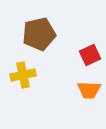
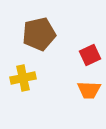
yellow cross: moved 3 px down
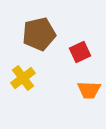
red square: moved 10 px left, 3 px up
yellow cross: rotated 25 degrees counterclockwise
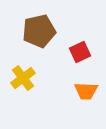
brown pentagon: moved 3 px up
orange trapezoid: moved 3 px left, 1 px down
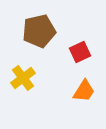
orange trapezoid: moved 2 px left; rotated 60 degrees counterclockwise
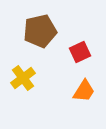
brown pentagon: moved 1 px right
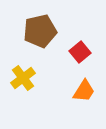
red square: rotated 15 degrees counterclockwise
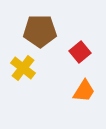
brown pentagon: rotated 12 degrees clockwise
yellow cross: moved 10 px up; rotated 15 degrees counterclockwise
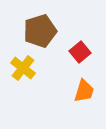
brown pentagon: rotated 16 degrees counterclockwise
orange trapezoid: rotated 15 degrees counterclockwise
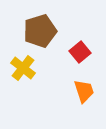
orange trapezoid: rotated 35 degrees counterclockwise
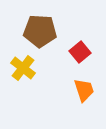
brown pentagon: rotated 20 degrees clockwise
orange trapezoid: moved 1 px up
